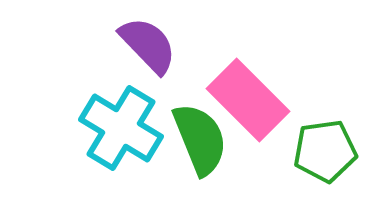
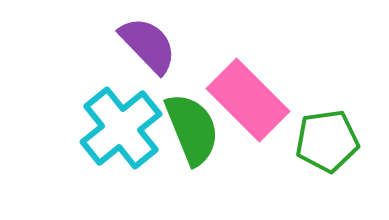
cyan cross: rotated 20 degrees clockwise
green semicircle: moved 8 px left, 10 px up
green pentagon: moved 2 px right, 10 px up
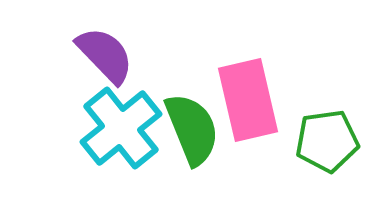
purple semicircle: moved 43 px left, 10 px down
pink rectangle: rotated 32 degrees clockwise
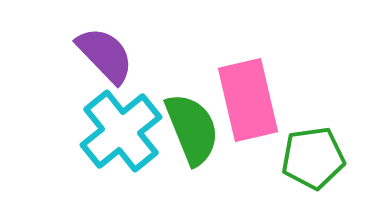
cyan cross: moved 3 px down
green pentagon: moved 14 px left, 17 px down
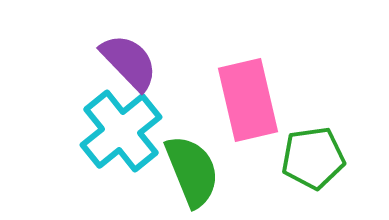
purple semicircle: moved 24 px right, 7 px down
green semicircle: moved 42 px down
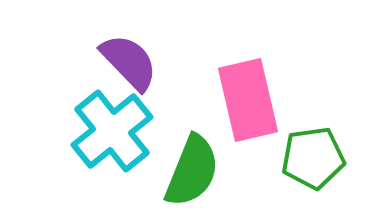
cyan cross: moved 9 px left
green semicircle: rotated 44 degrees clockwise
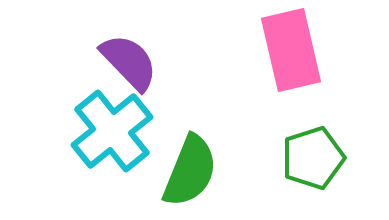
pink rectangle: moved 43 px right, 50 px up
green pentagon: rotated 10 degrees counterclockwise
green semicircle: moved 2 px left
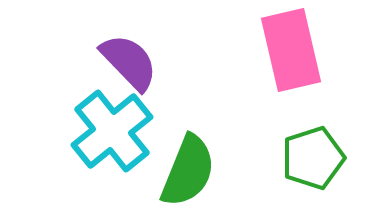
green semicircle: moved 2 px left
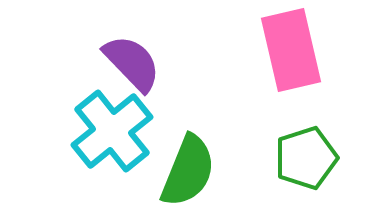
purple semicircle: moved 3 px right, 1 px down
green pentagon: moved 7 px left
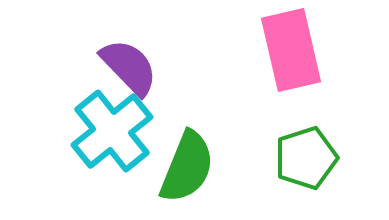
purple semicircle: moved 3 px left, 4 px down
green semicircle: moved 1 px left, 4 px up
